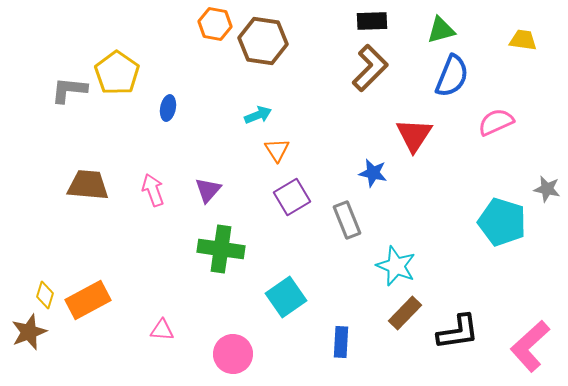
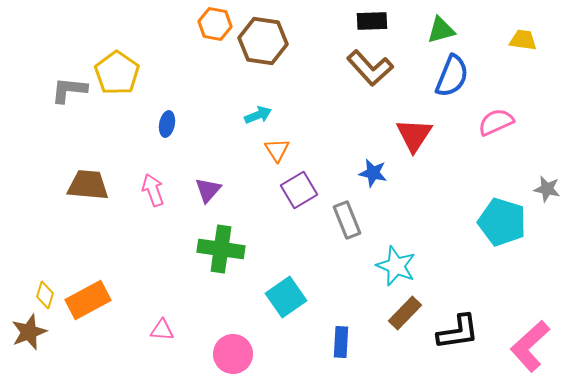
brown L-shape: rotated 93 degrees clockwise
blue ellipse: moved 1 px left, 16 px down
purple square: moved 7 px right, 7 px up
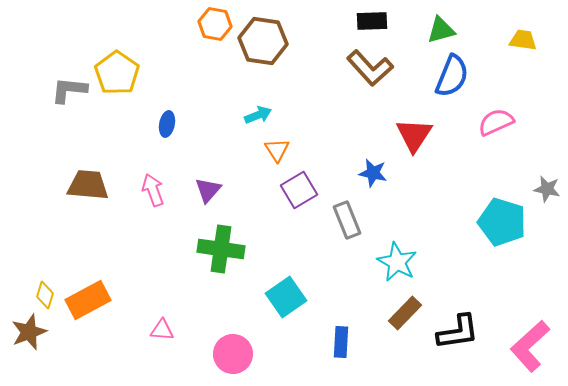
cyan star: moved 1 px right, 4 px up; rotated 6 degrees clockwise
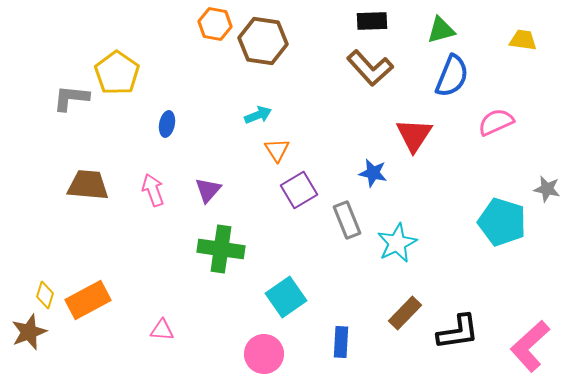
gray L-shape: moved 2 px right, 8 px down
cyan star: moved 19 px up; rotated 18 degrees clockwise
pink circle: moved 31 px right
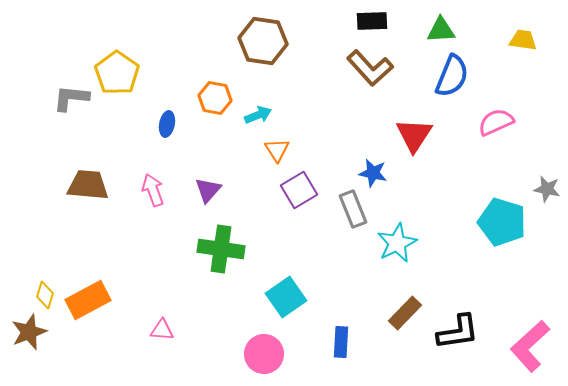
orange hexagon: moved 74 px down
green triangle: rotated 12 degrees clockwise
gray rectangle: moved 6 px right, 11 px up
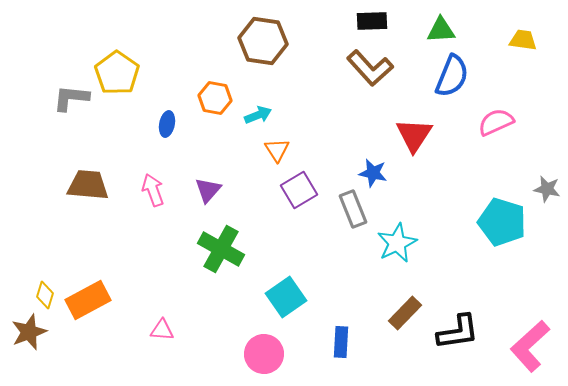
green cross: rotated 21 degrees clockwise
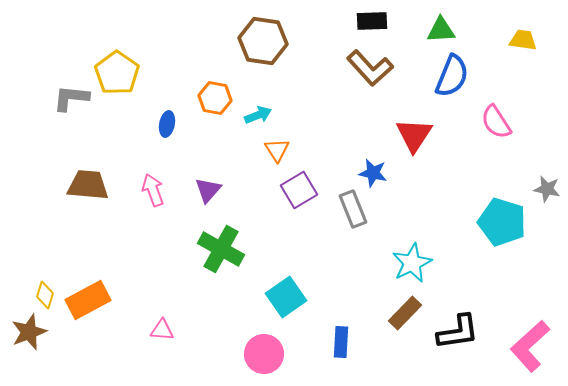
pink semicircle: rotated 99 degrees counterclockwise
cyan star: moved 15 px right, 20 px down
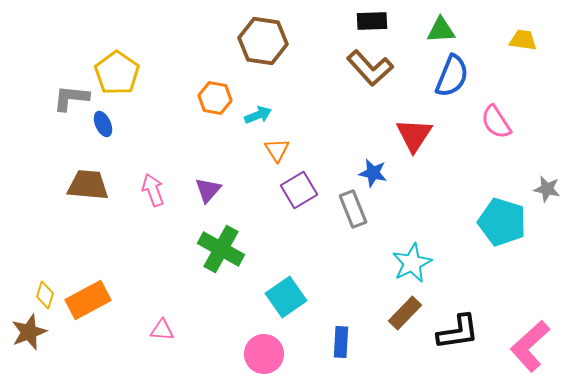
blue ellipse: moved 64 px left; rotated 35 degrees counterclockwise
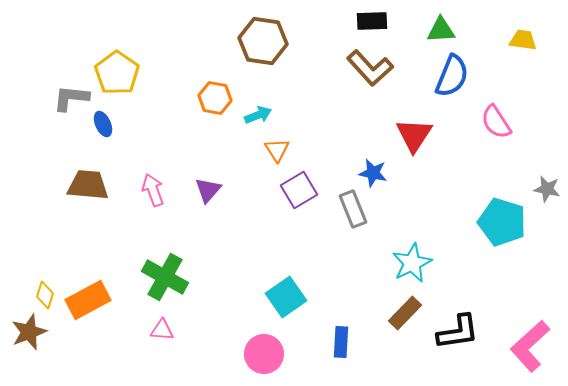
green cross: moved 56 px left, 28 px down
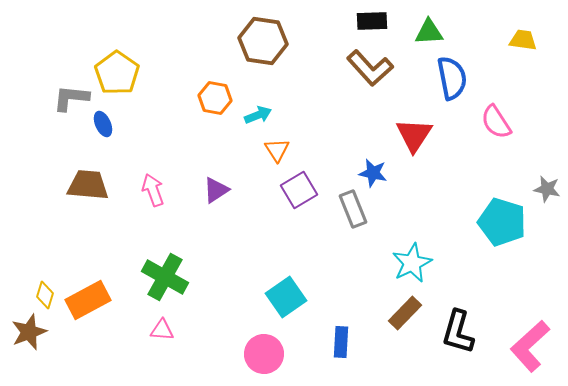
green triangle: moved 12 px left, 2 px down
blue semicircle: moved 2 px down; rotated 33 degrees counterclockwise
purple triangle: moved 8 px right; rotated 16 degrees clockwise
black L-shape: rotated 114 degrees clockwise
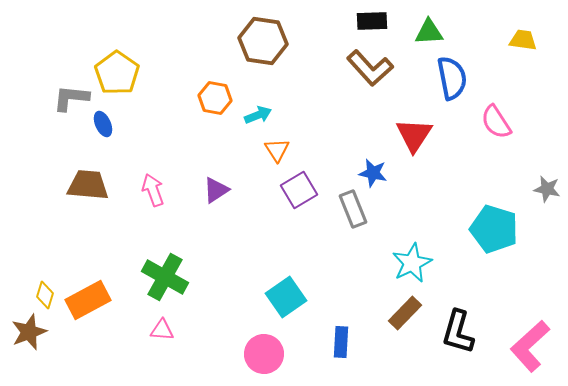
cyan pentagon: moved 8 px left, 7 px down
